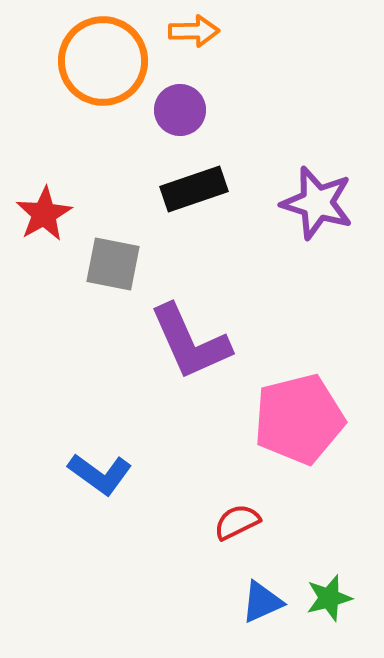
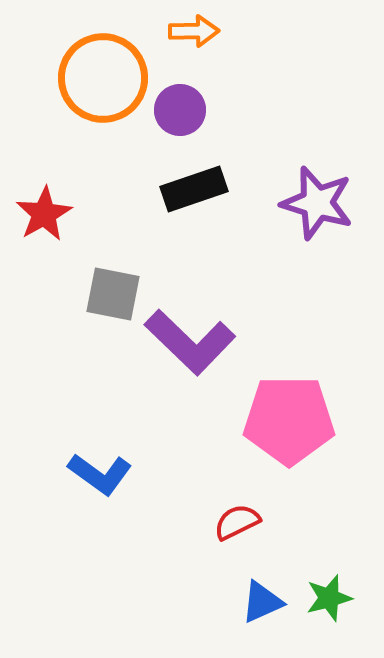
orange circle: moved 17 px down
gray square: moved 30 px down
purple L-shape: rotated 22 degrees counterclockwise
pink pentagon: moved 10 px left, 1 px down; rotated 14 degrees clockwise
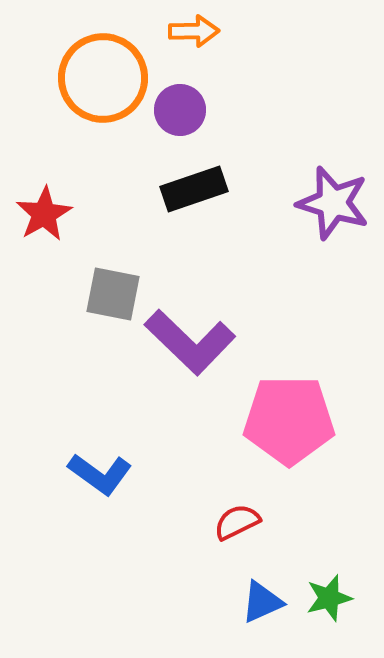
purple star: moved 16 px right
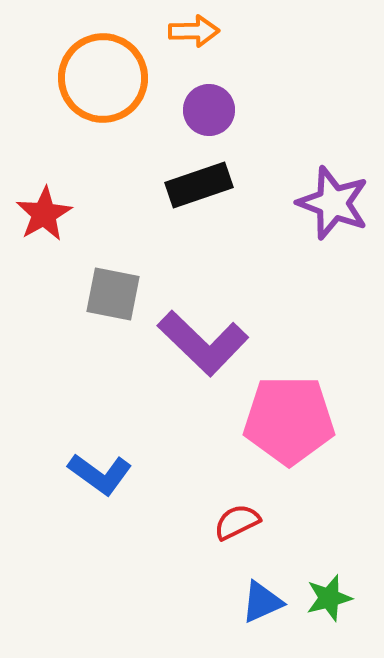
purple circle: moved 29 px right
black rectangle: moved 5 px right, 4 px up
purple star: rotated 4 degrees clockwise
purple L-shape: moved 13 px right, 1 px down
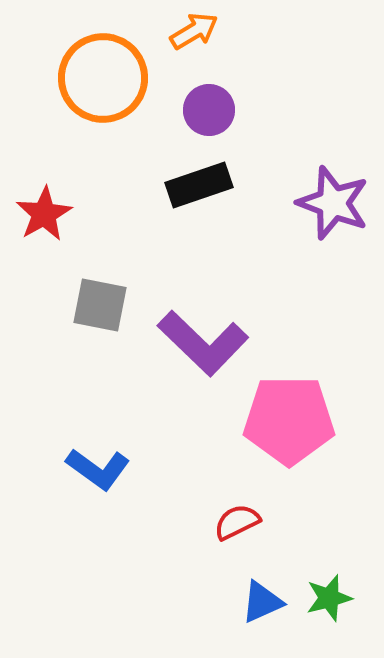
orange arrow: rotated 30 degrees counterclockwise
gray square: moved 13 px left, 11 px down
blue L-shape: moved 2 px left, 5 px up
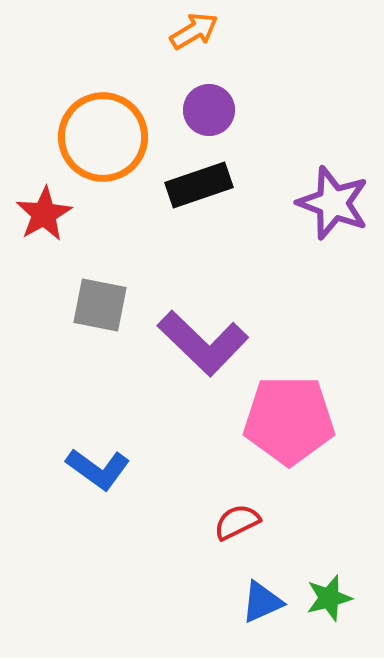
orange circle: moved 59 px down
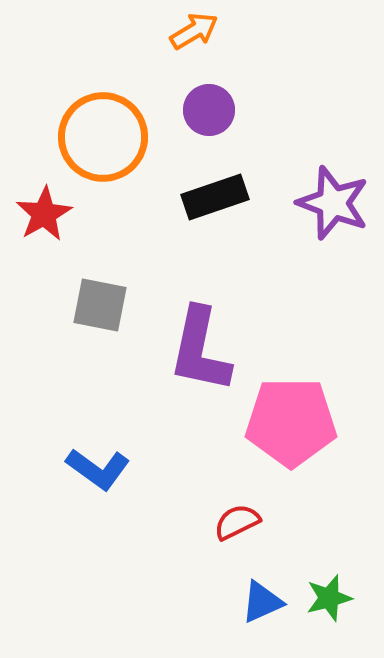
black rectangle: moved 16 px right, 12 px down
purple L-shape: moved 3 px left, 7 px down; rotated 58 degrees clockwise
pink pentagon: moved 2 px right, 2 px down
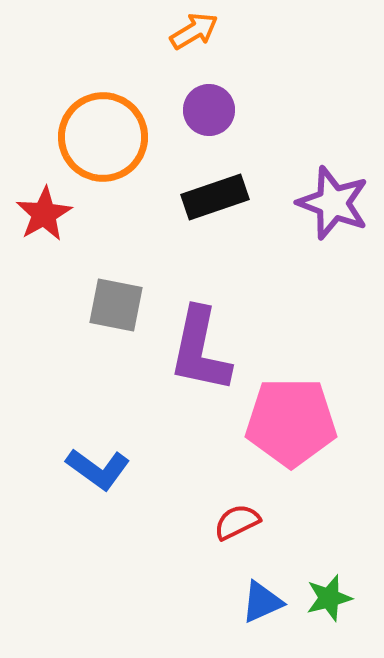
gray square: moved 16 px right
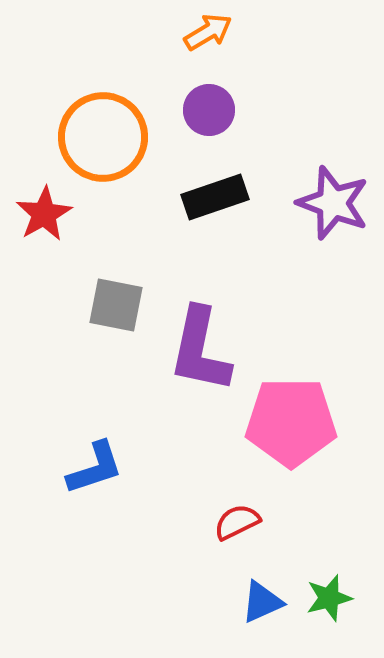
orange arrow: moved 14 px right, 1 px down
blue L-shape: moved 3 px left, 1 px up; rotated 54 degrees counterclockwise
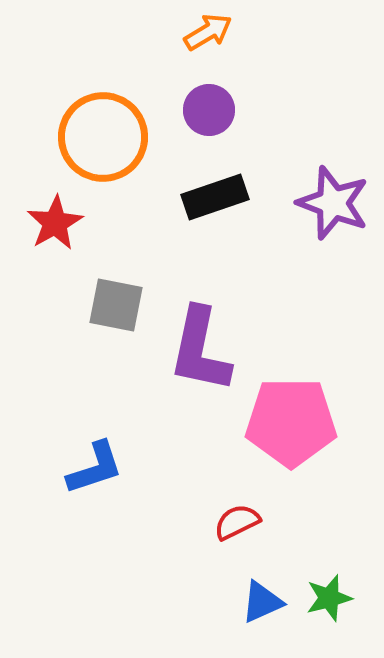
red star: moved 11 px right, 9 px down
